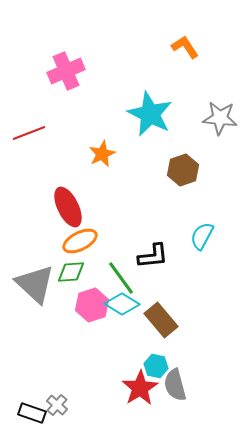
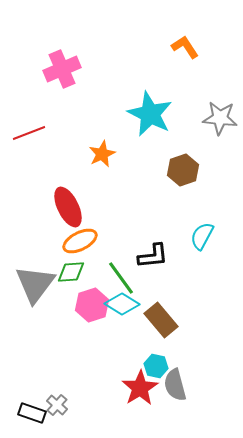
pink cross: moved 4 px left, 2 px up
gray triangle: rotated 24 degrees clockwise
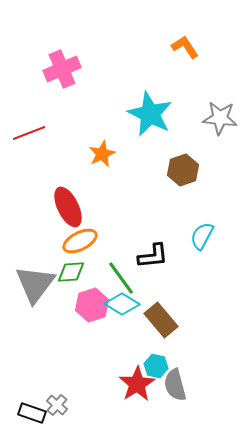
red star: moved 3 px left, 4 px up
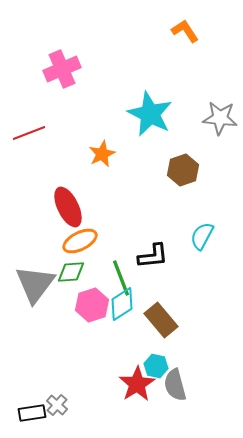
orange L-shape: moved 16 px up
green line: rotated 15 degrees clockwise
cyan diamond: rotated 64 degrees counterclockwise
black rectangle: rotated 28 degrees counterclockwise
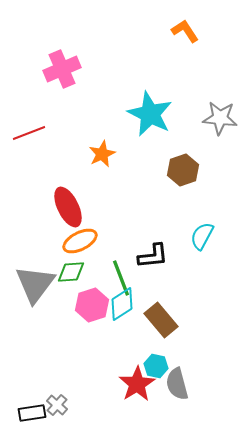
gray semicircle: moved 2 px right, 1 px up
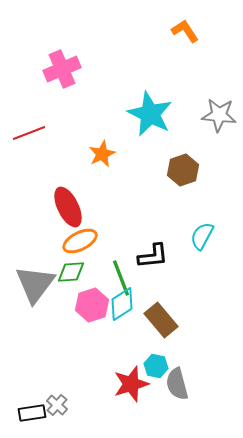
gray star: moved 1 px left, 3 px up
red star: moved 6 px left; rotated 15 degrees clockwise
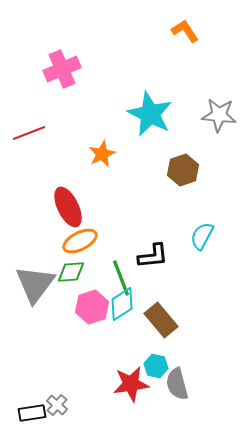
pink hexagon: moved 2 px down
red star: rotated 9 degrees clockwise
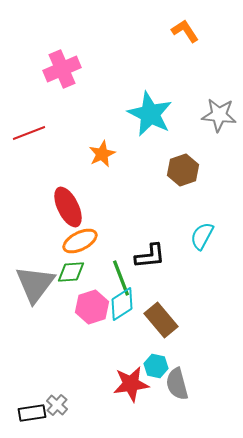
black L-shape: moved 3 px left
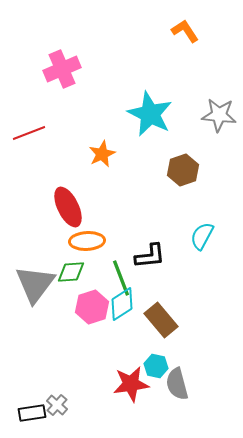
orange ellipse: moved 7 px right; rotated 24 degrees clockwise
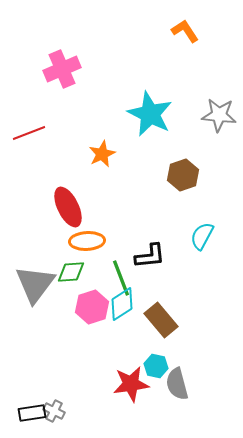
brown hexagon: moved 5 px down
gray cross: moved 3 px left, 6 px down; rotated 15 degrees counterclockwise
